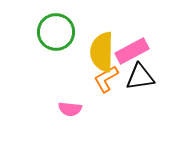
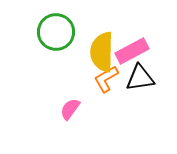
black triangle: moved 1 px down
pink semicircle: rotated 120 degrees clockwise
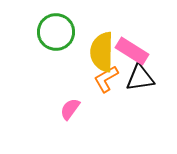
pink rectangle: rotated 60 degrees clockwise
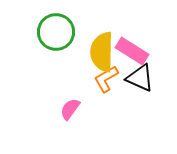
black triangle: rotated 32 degrees clockwise
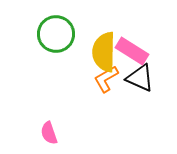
green circle: moved 2 px down
yellow semicircle: moved 2 px right
pink semicircle: moved 21 px left, 24 px down; rotated 55 degrees counterclockwise
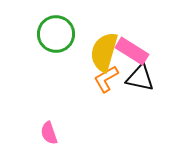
yellow semicircle: rotated 15 degrees clockwise
black triangle: rotated 12 degrees counterclockwise
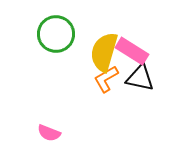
pink semicircle: rotated 50 degrees counterclockwise
